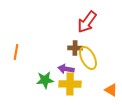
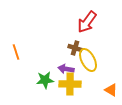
brown cross: rotated 16 degrees clockwise
orange line: rotated 28 degrees counterclockwise
yellow ellipse: moved 2 px down
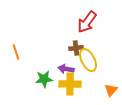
brown cross: moved 1 px right; rotated 24 degrees counterclockwise
green star: moved 1 px left, 1 px up
orange triangle: rotated 40 degrees clockwise
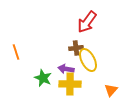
green star: moved 1 px left, 1 px up; rotated 30 degrees clockwise
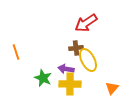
red arrow: moved 1 px left, 1 px down; rotated 20 degrees clockwise
orange triangle: moved 1 px right, 2 px up
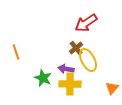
brown cross: rotated 32 degrees counterclockwise
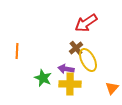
orange line: moved 1 px right, 1 px up; rotated 21 degrees clockwise
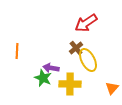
purple arrow: moved 15 px left, 1 px up
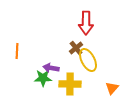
red arrow: rotated 55 degrees counterclockwise
green star: rotated 24 degrees counterclockwise
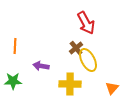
red arrow: rotated 30 degrees counterclockwise
orange line: moved 2 px left, 5 px up
purple arrow: moved 10 px left, 2 px up
green star: moved 30 px left, 3 px down
